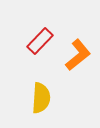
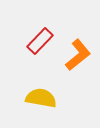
yellow semicircle: rotated 84 degrees counterclockwise
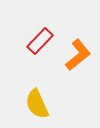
yellow semicircle: moved 4 px left, 6 px down; rotated 124 degrees counterclockwise
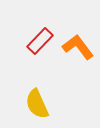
orange L-shape: moved 8 px up; rotated 88 degrees counterclockwise
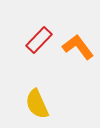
red rectangle: moved 1 px left, 1 px up
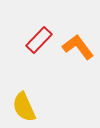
yellow semicircle: moved 13 px left, 3 px down
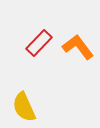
red rectangle: moved 3 px down
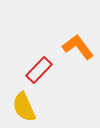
red rectangle: moved 27 px down
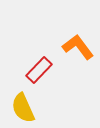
yellow semicircle: moved 1 px left, 1 px down
